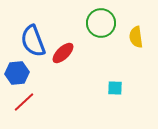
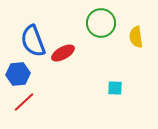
red ellipse: rotated 15 degrees clockwise
blue hexagon: moved 1 px right, 1 px down
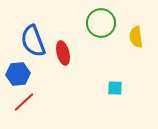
red ellipse: rotated 75 degrees counterclockwise
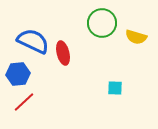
green circle: moved 1 px right
yellow semicircle: rotated 65 degrees counterclockwise
blue semicircle: rotated 136 degrees clockwise
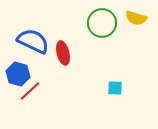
yellow semicircle: moved 19 px up
blue hexagon: rotated 20 degrees clockwise
red line: moved 6 px right, 11 px up
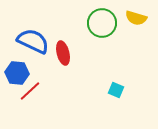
blue hexagon: moved 1 px left, 1 px up; rotated 10 degrees counterclockwise
cyan square: moved 1 px right, 2 px down; rotated 21 degrees clockwise
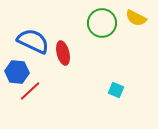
yellow semicircle: rotated 10 degrees clockwise
blue hexagon: moved 1 px up
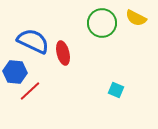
blue hexagon: moved 2 px left
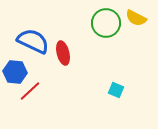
green circle: moved 4 px right
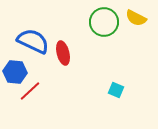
green circle: moved 2 px left, 1 px up
